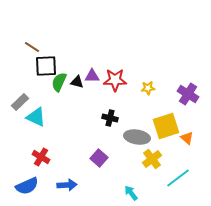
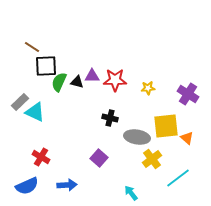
cyan triangle: moved 1 px left, 5 px up
yellow square: rotated 12 degrees clockwise
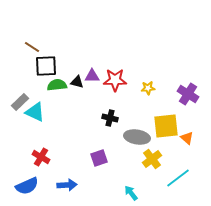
green semicircle: moved 2 px left, 3 px down; rotated 60 degrees clockwise
purple square: rotated 30 degrees clockwise
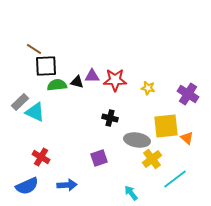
brown line: moved 2 px right, 2 px down
yellow star: rotated 16 degrees clockwise
gray ellipse: moved 3 px down
cyan line: moved 3 px left, 1 px down
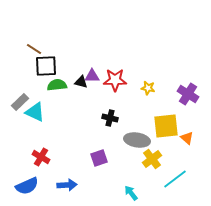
black triangle: moved 4 px right
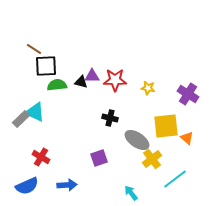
gray rectangle: moved 1 px right, 17 px down
gray ellipse: rotated 25 degrees clockwise
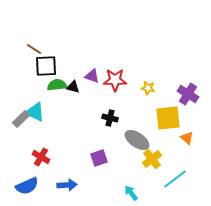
purple triangle: rotated 21 degrees clockwise
black triangle: moved 8 px left, 5 px down
yellow square: moved 2 px right, 8 px up
